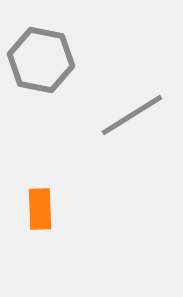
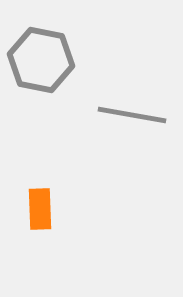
gray line: rotated 42 degrees clockwise
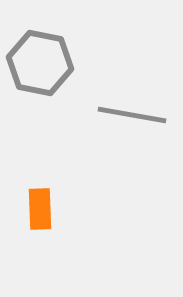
gray hexagon: moved 1 px left, 3 px down
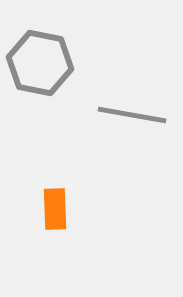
orange rectangle: moved 15 px right
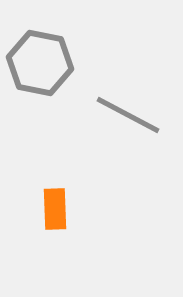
gray line: moved 4 px left; rotated 18 degrees clockwise
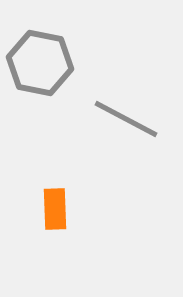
gray line: moved 2 px left, 4 px down
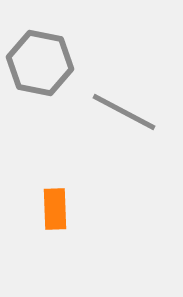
gray line: moved 2 px left, 7 px up
